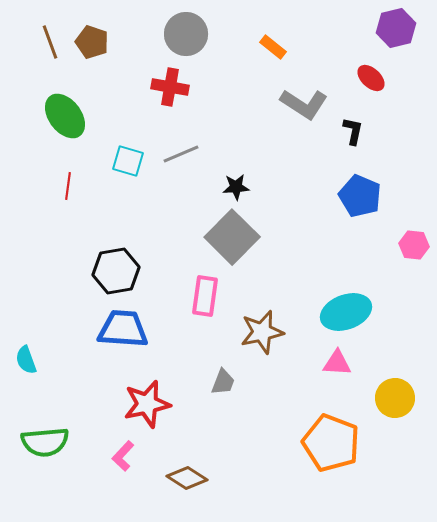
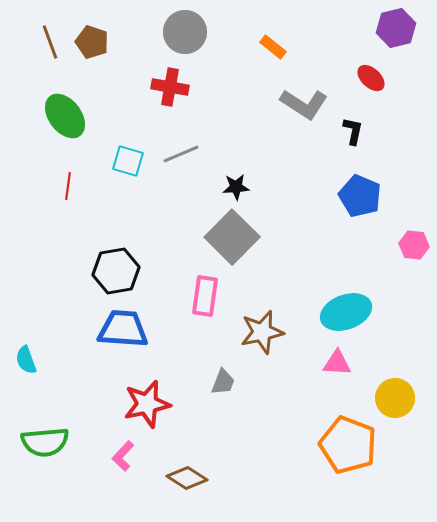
gray circle: moved 1 px left, 2 px up
orange pentagon: moved 17 px right, 2 px down
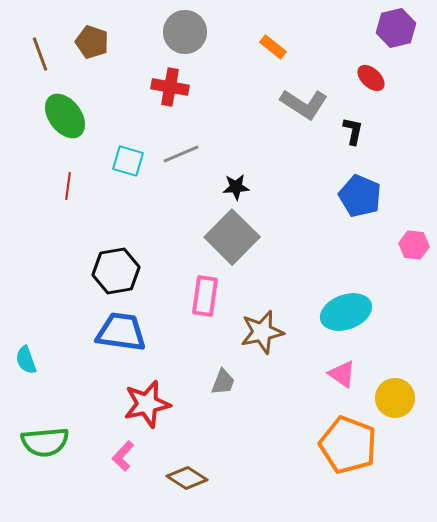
brown line: moved 10 px left, 12 px down
blue trapezoid: moved 2 px left, 3 px down; rotated 4 degrees clockwise
pink triangle: moved 5 px right, 11 px down; rotated 32 degrees clockwise
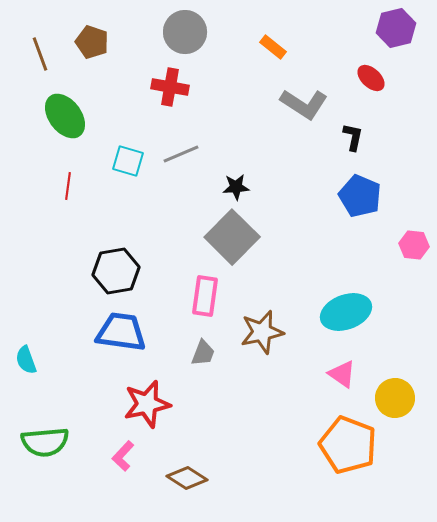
black L-shape: moved 6 px down
gray trapezoid: moved 20 px left, 29 px up
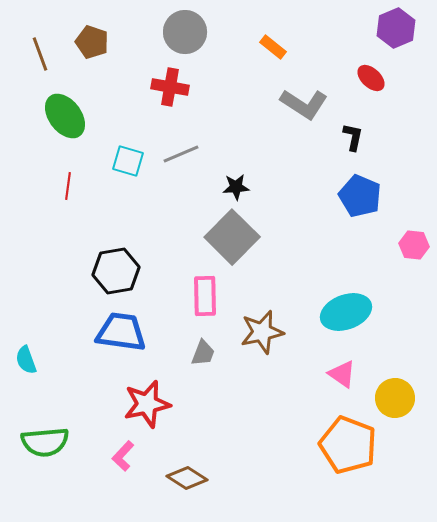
purple hexagon: rotated 9 degrees counterclockwise
pink rectangle: rotated 9 degrees counterclockwise
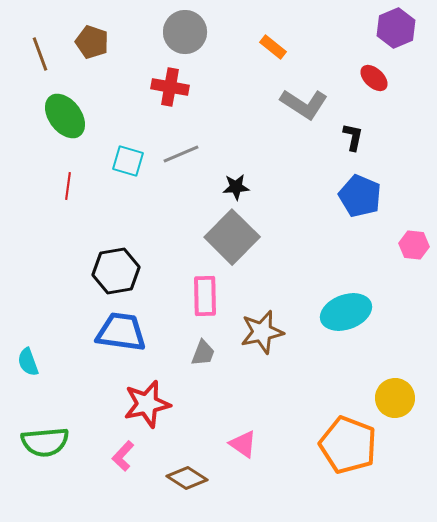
red ellipse: moved 3 px right
cyan semicircle: moved 2 px right, 2 px down
pink triangle: moved 99 px left, 70 px down
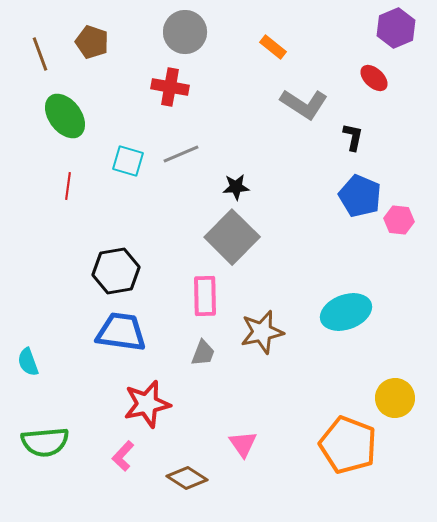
pink hexagon: moved 15 px left, 25 px up
pink triangle: rotated 20 degrees clockwise
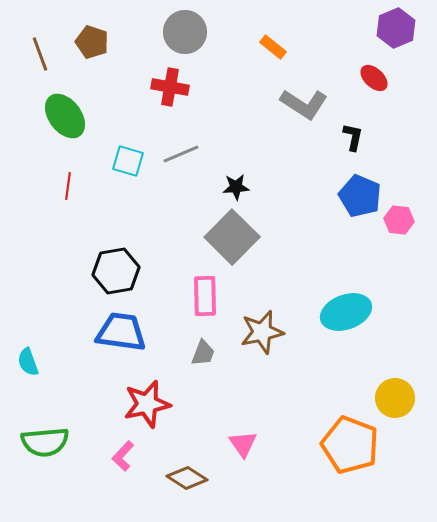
orange pentagon: moved 2 px right
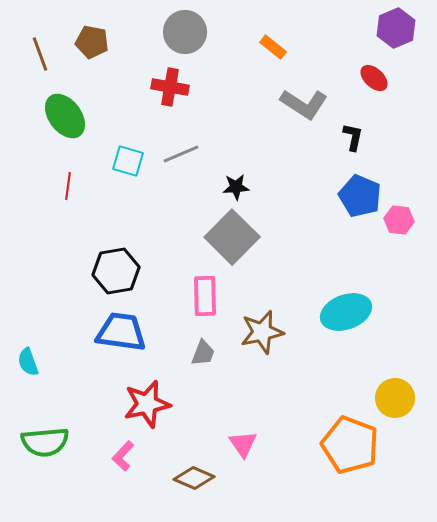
brown pentagon: rotated 8 degrees counterclockwise
brown diamond: moved 7 px right; rotated 9 degrees counterclockwise
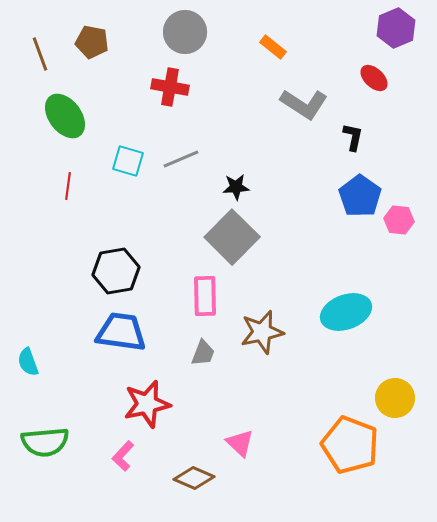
gray line: moved 5 px down
blue pentagon: rotated 12 degrees clockwise
pink triangle: moved 3 px left, 1 px up; rotated 12 degrees counterclockwise
